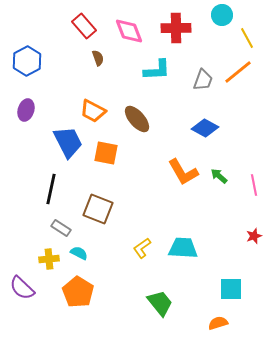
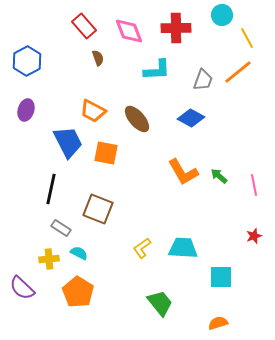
blue diamond: moved 14 px left, 10 px up
cyan square: moved 10 px left, 12 px up
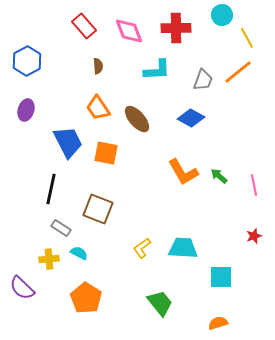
brown semicircle: moved 8 px down; rotated 14 degrees clockwise
orange trapezoid: moved 5 px right, 3 px up; rotated 28 degrees clockwise
orange pentagon: moved 8 px right, 6 px down
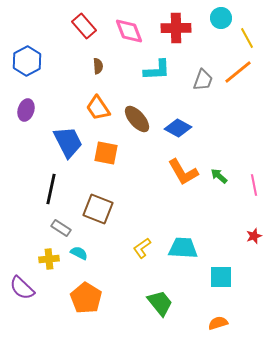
cyan circle: moved 1 px left, 3 px down
blue diamond: moved 13 px left, 10 px down
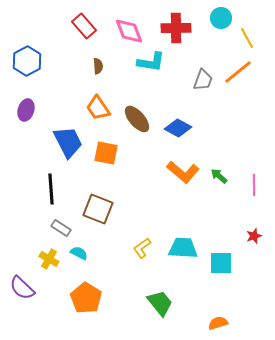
cyan L-shape: moved 6 px left, 8 px up; rotated 12 degrees clockwise
orange L-shape: rotated 20 degrees counterclockwise
pink line: rotated 10 degrees clockwise
black line: rotated 16 degrees counterclockwise
yellow cross: rotated 36 degrees clockwise
cyan square: moved 14 px up
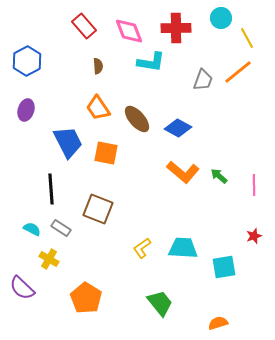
cyan semicircle: moved 47 px left, 24 px up
cyan square: moved 3 px right, 4 px down; rotated 10 degrees counterclockwise
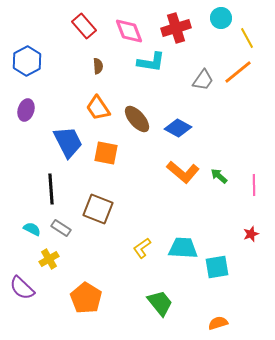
red cross: rotated 16 degrees counterclockwise
gray trapezoid: rotated 15 degrees clockwise
red star: moved 3 px left, 2 px up
yellow cross: rotated 30 degrees clockwise
cyan square: moved 7 px left
